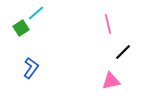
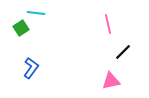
cyan line: rotated 48 degrees clockwise
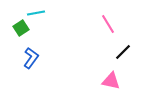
cyan line: rotated 18 degrees counterclockwise
pink line: rotated 18 degrees counterclockwise
blue L-shape: moved 10 px up
pink triangle: rotated 24 degrees clockwise
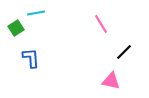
pink line: moved 7 px left
green square: moved 5 px left
black line: moved 1 px right
blue L-shape: rotated 40 degrees counterclockwise
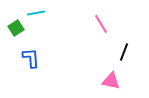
black line: rotated 24 degrees counterclockwise
